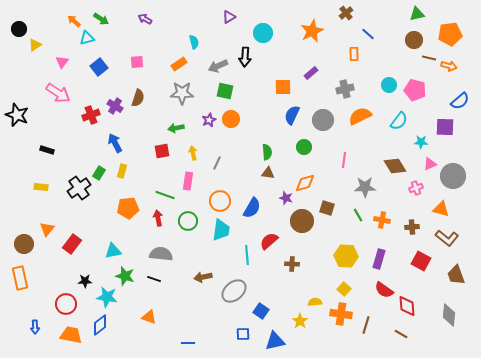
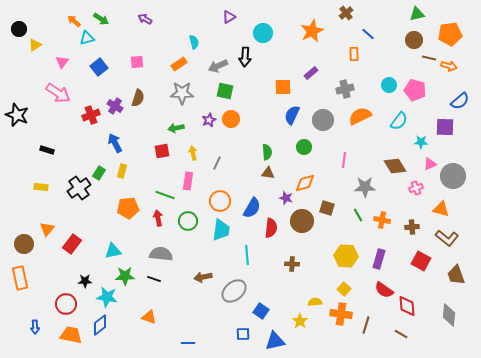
red semicircle at (269, 241): moved 2 px right, 13 px up; rotated 138 degrees clockwise
green star at (125, 276): rotated 18 degrees counterclockwise
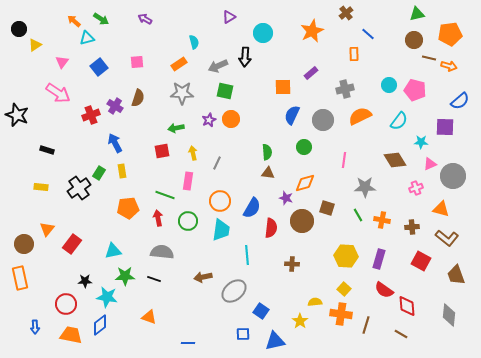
brown diamond at (395, 166): moved 6 px up
yellow rectangle at (122, 171): rotated 24 degrees counterclockwise
gray semicircle at (161, 254): moved 1 px right, 2 px up
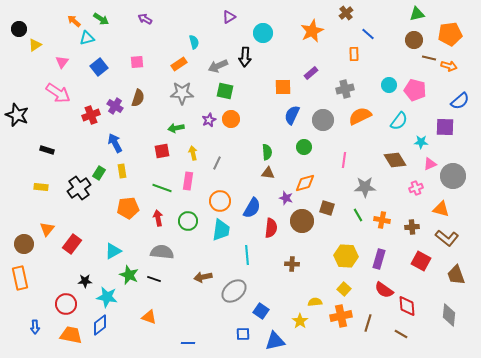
green line at (165, 195): moved 3 px left, 7 px up
cyan triangle at (113, 251): rotated 18 degrees counterclockwise
green star at (125, 276): moved 4 px right, 1 px up; rotated 24 degrees clockwise
orange cross at (341, 314): moved 2 px down; rotated 20 degrees counterclockwise
brown line at (366, 325): moved 2 px right, 2 px up
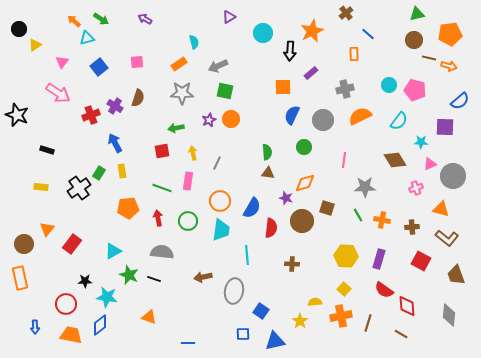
black arrow at (245, 57): moved 45 px right, 6 px up
gray ellipse at (234, 291): rotated 40 degrees counterclockwise
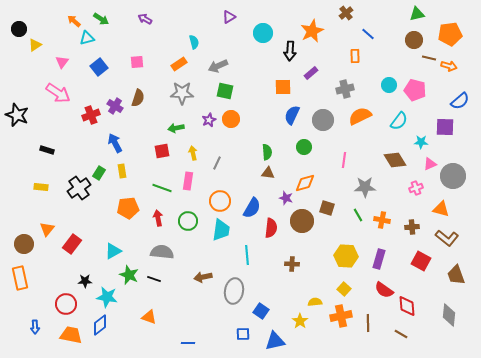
orange rectangle at (354, 54): moved 1 px right, 2 px down
brown line at (368, 323): rotated 18 degrees counterclockwise
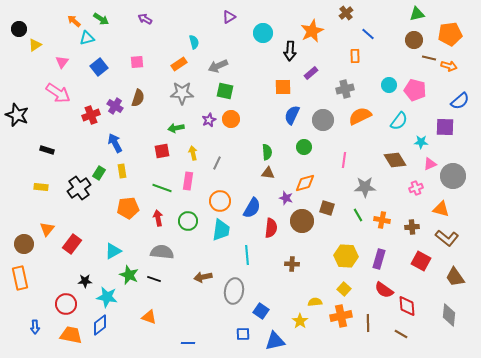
brown trapezoid at (456, 275): moved 1 px left, 2 px down; rotated 15 degrees counterclockwise
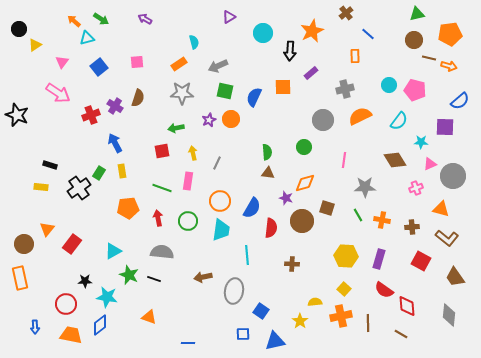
blue semicircle at (292, 115): moved 38 px left, 18 px up
black rectangle at (47, 150): moved 3 px right, 15 px down
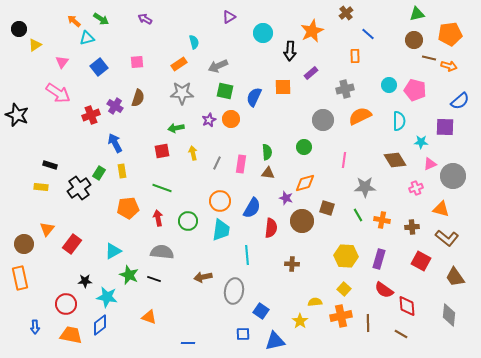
cyan semicircle at (399, 121): rotated 36 degrees counterclockwise
pink rectangle at (188, 181): moved 53 px right, 17 px up
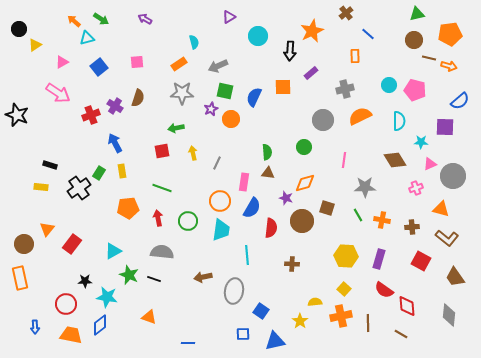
cyan circle at (263, 33): moved 5 px left, 3 px down
pink triangle at (62, 62): rotated 24 degrees clockwise
purple star at (209, 120): moved 2 px right, 11 px up
pink rectangle at (241, 164): moved 3 px right, 18 px down
